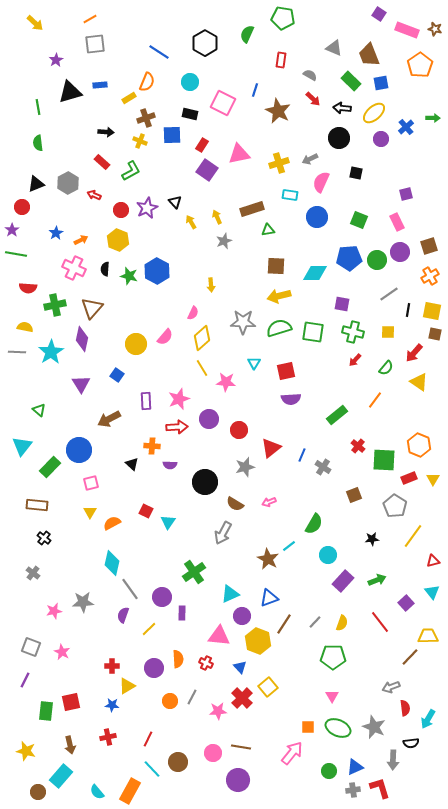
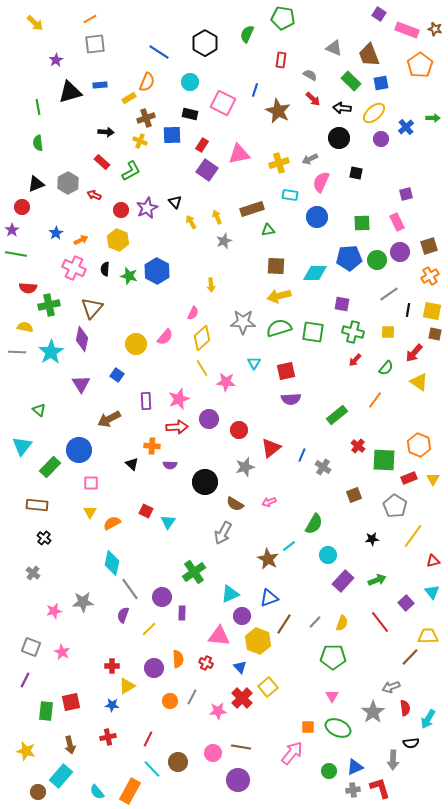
green square at (359, 220): moved 3 px right, 3 px down; rotated 24 degrees counterclockwise
green cross at (55, 305): moved 6 px left
pink square at (91, 483): rotated 14 degrees clockwise
gray star at (374, 727): moved 1 px left, 15 px up; rotated 15 degrees clockwise
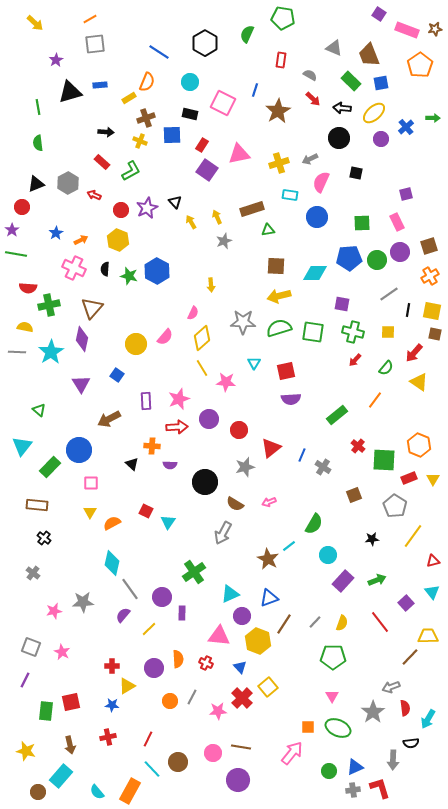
brown star at (435, 29): rotated 24 degrees counterclockwise
brown star at (278, 111): rotated 15 degrees clockwise
purple semicircle at (123, 615): rotated 21 degrees clockwise
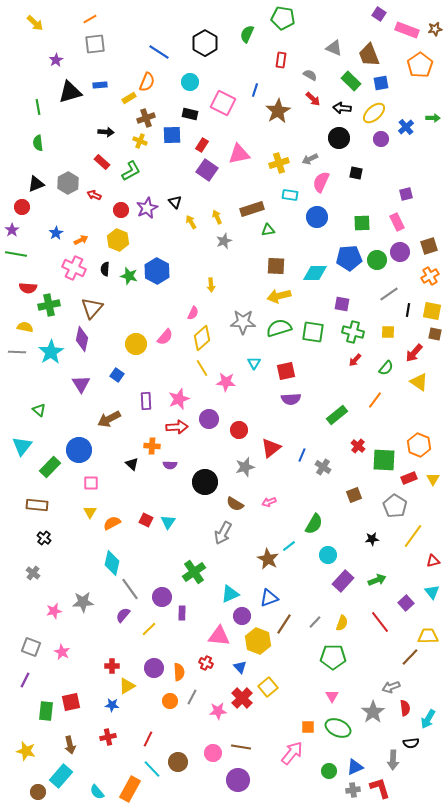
red square at (146, 511): moved 9 px down
orange semicircle at (178, 659): moved 1 px right, 13 px down
orange rectangle at (130, 791): moved 2 px up
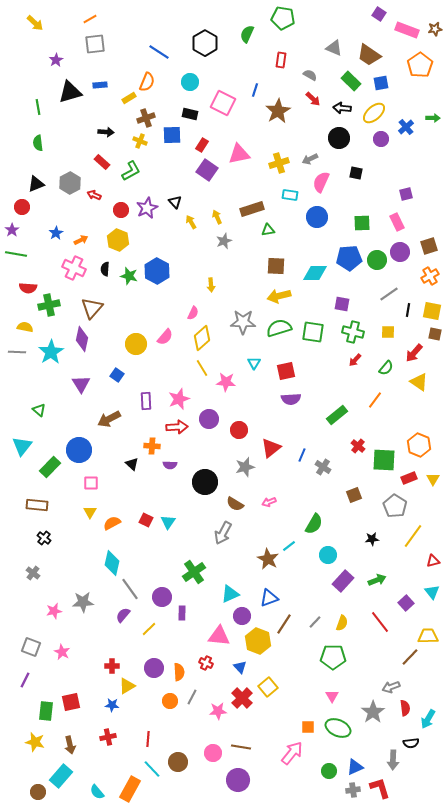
brown trapezoid at (369, 55): rotated 35 degrees counterclockwise
gray hexagon at (68, 183): moved 2 px right
red line at (148, 739): rotated 21 degrees counterclockwise
yellow star at (26, 751): moved 9 px right, 9 px up
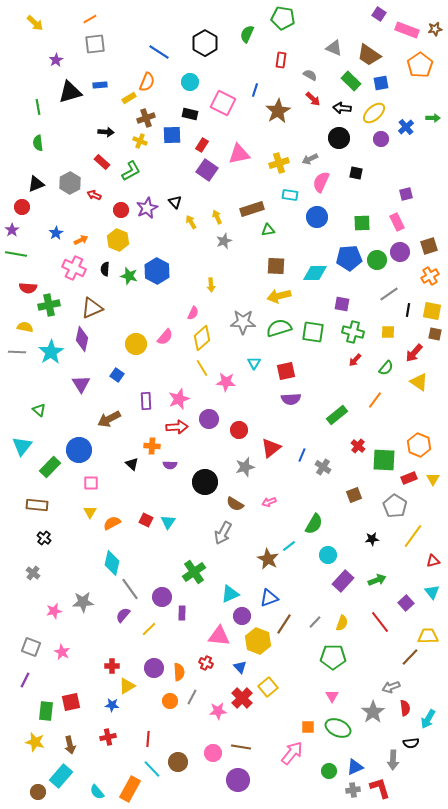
brown triangle at (92, 308): rotated 25 degrees clockwise
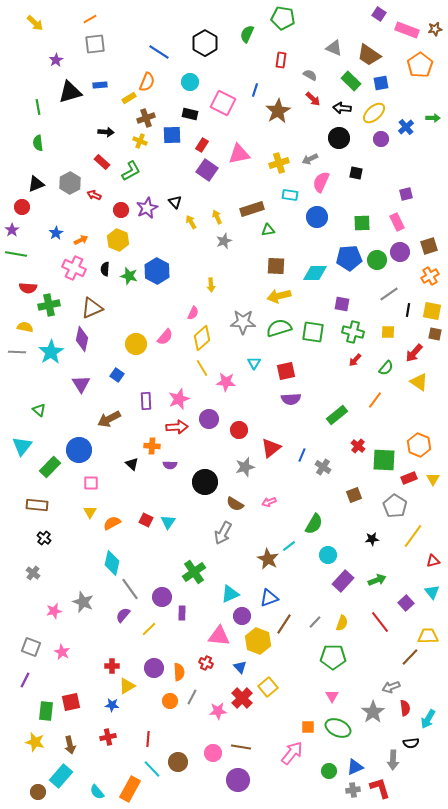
gray star at (83, 602): rotated 25 degrees clockwise
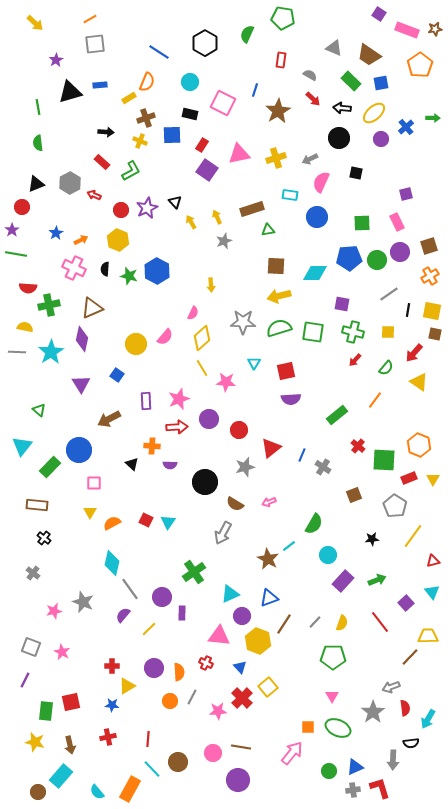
yellow cross at (279, 163): moved 3 px left, 5 px up
pink square at (91, 483): moved 3 px right
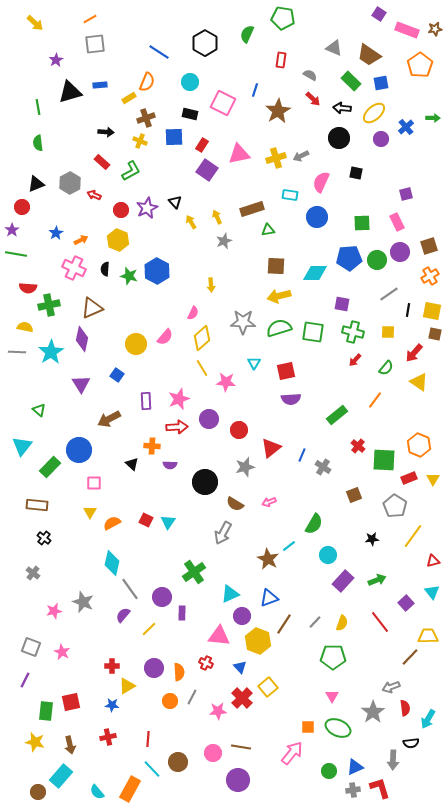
blue square at (172, 135): moved 2 px right, 2 px down
gray arrow at (310, 159): moved 9 px left, 3 px up
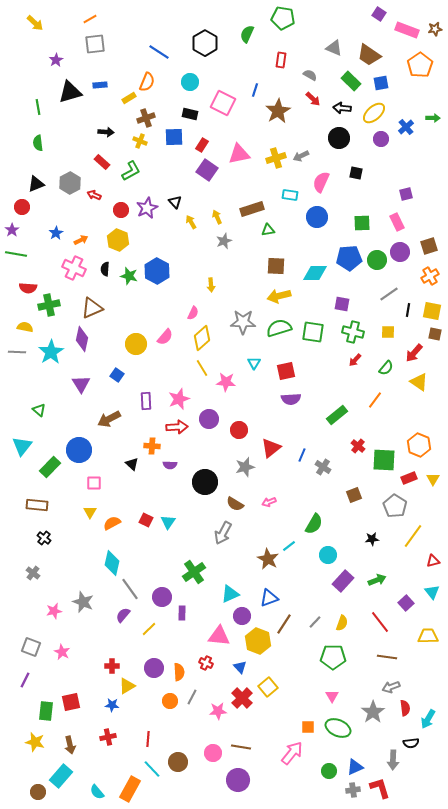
brown line at (410, 657): moved 23 px left; rotated 54 degrees clockwise
